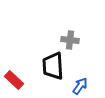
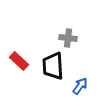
gray cross: moved 2 px left, 2 px up
red rectangle: moved 5 px right, 19 px up
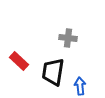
black trapezoid: moved 6 px down; rotated 12 degrees clockwise
blue arrow: rotated 42 degrees counterclockwise
